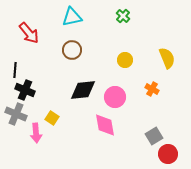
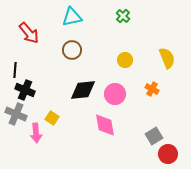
pink circle: moved 3 px up
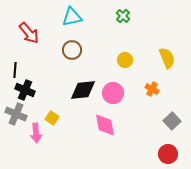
pink circle: moved 2 px left, 1 px up
gray square: moved 18 px right, 15 px up; rotated 12 degrees counterclockwise
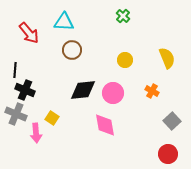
cyan triangle: moved 8 px left, 5 px down; rotated 15 degrees clockwise
orange cross: moved 2 px down
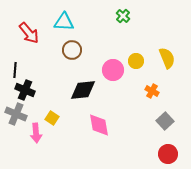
yellow circle: moved 11 px right, 1 px down
pink circle: moved 23 px up
gray square: moved 7 px left
pink diamond: moved 6 px left
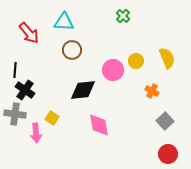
black cross: rotated 12 degrees clockwise
gray cross: moved 1 px left; rotated 15 degrees counterclockwise
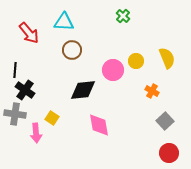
red circle: moved 1 px right, 1 px up
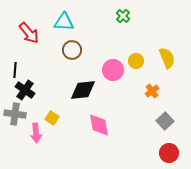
orange cross: rotated 24 degrees clockwise
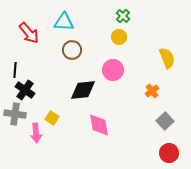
yellow circle: moved 17 px left, 24 px up
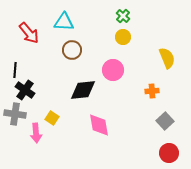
yellow circle: moved 4 px right
orange cross: rotated 32 degrees clockwise
